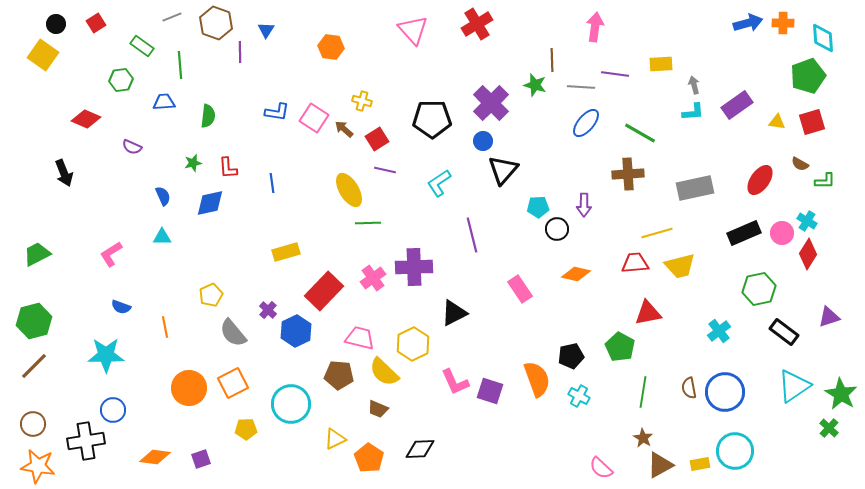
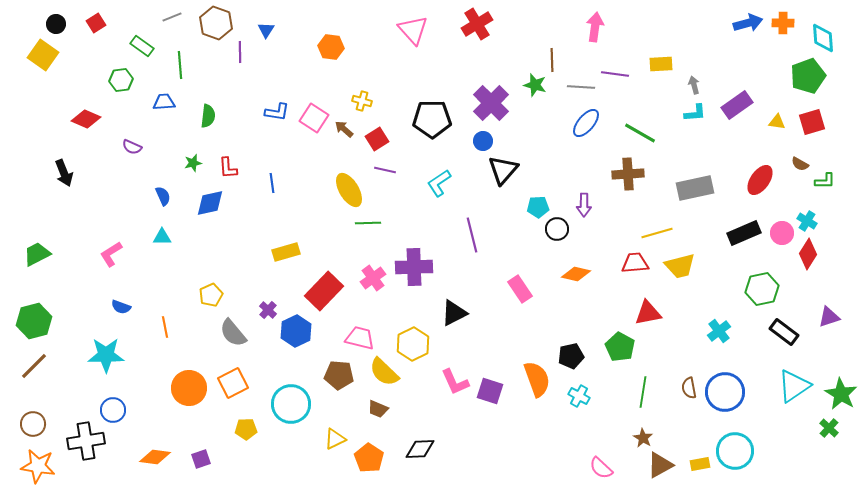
cyan L-shape at (693, 112): moved 2 px right, 1 px down
green hexagon at (759, 289): moved 3 px right
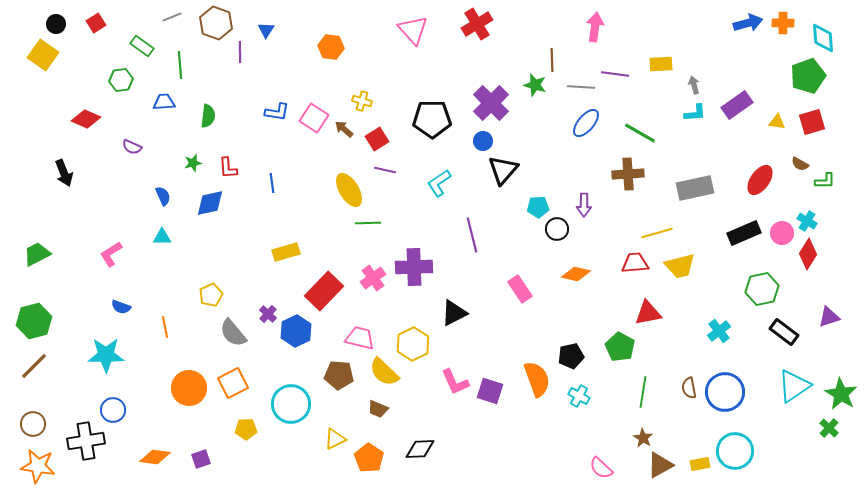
purple cross at (268, 310): moved 4 px down
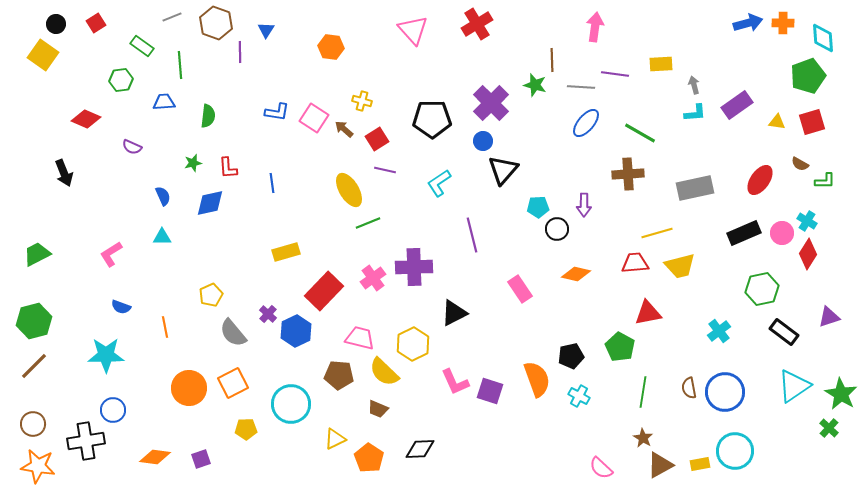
green line at (368, 223): rotated 20 degrees counterclockwise
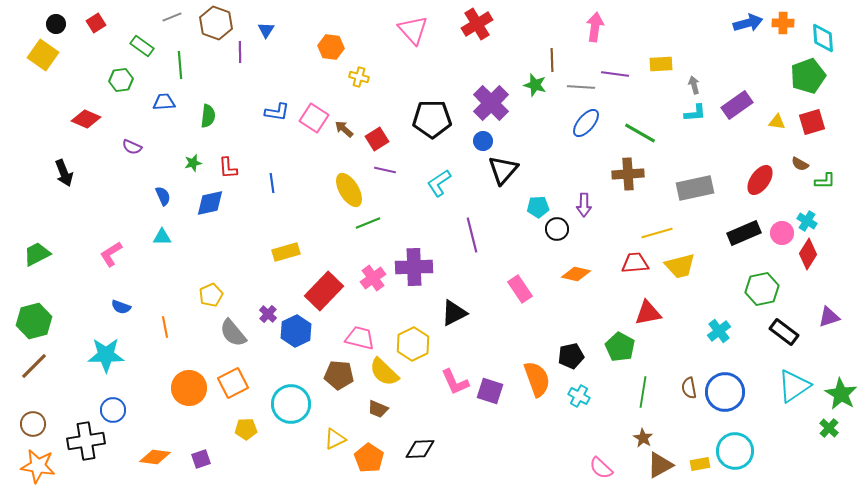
yellow cross at (362, 101): moved 3 px left, 24 px up
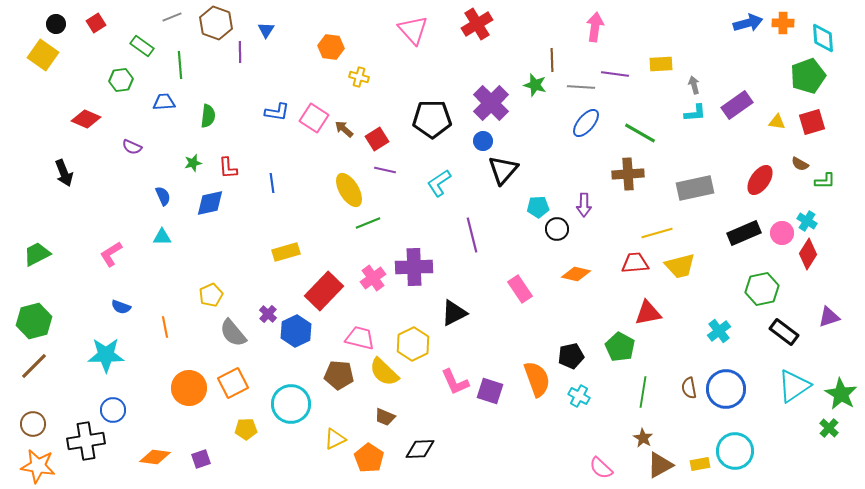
blue circle at (725, 392): moved 1 px right, 3 px up
brown trapezoid at (378, 409): moved 7 px right, 8 px down
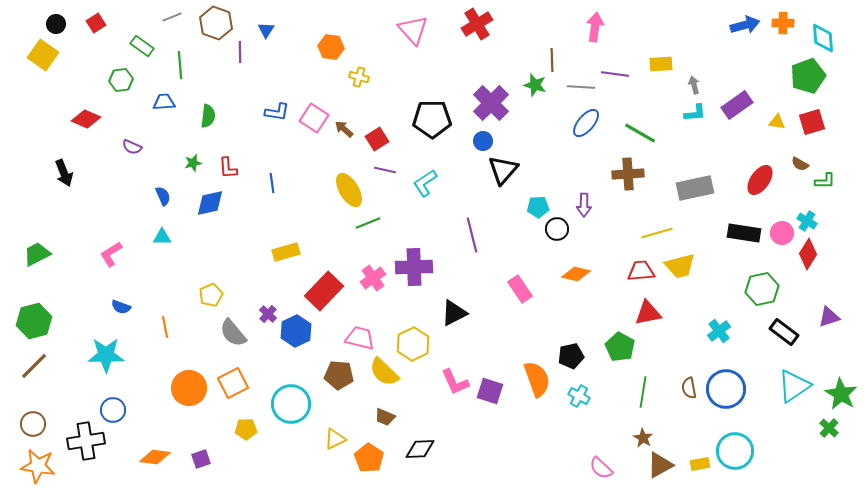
blue arrow at (748, 23): moved 3 px left, 2 px down
cyan L-shape at (439, 183): moved 14 px left
black rectangle at (744, 233): rotated 32 degrees clockwise
red trapezoid at (635, 263): moved 6 px right, 8 px down
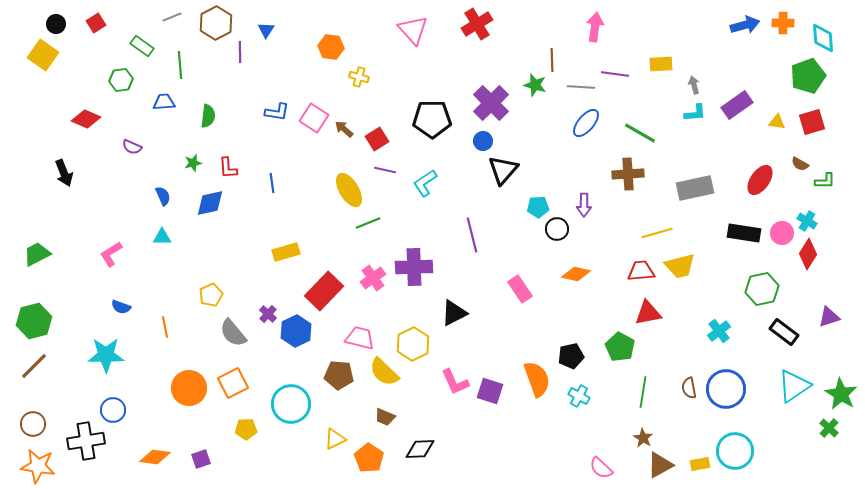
brown hexagon at (216, 23): rotated 12 degrees clockwise
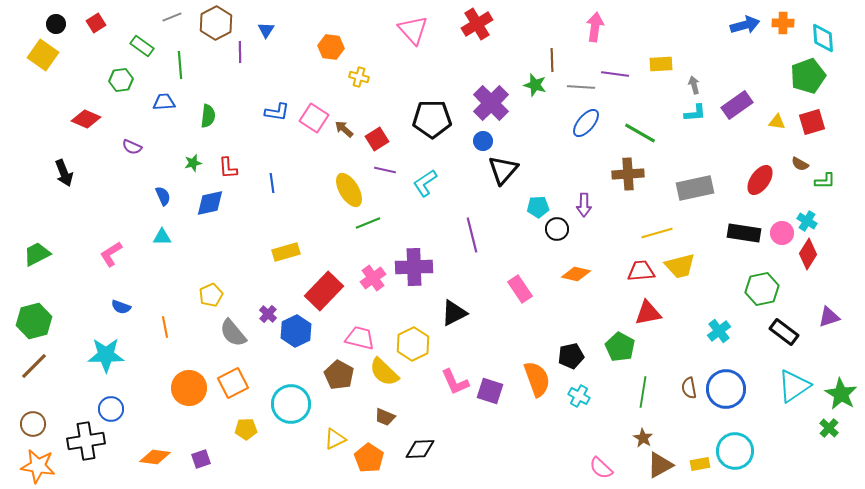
brown pentagon at (339, 375): rotated 24 degrees clockwise
blue circle at (113, 410): moved 2 px left, 1 px up
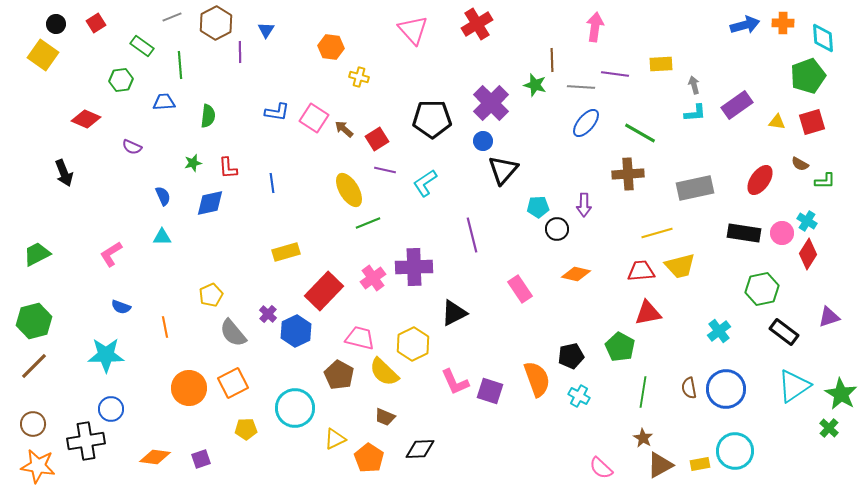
cyan circle at (291, 404): moved 4 px right, 4 px down
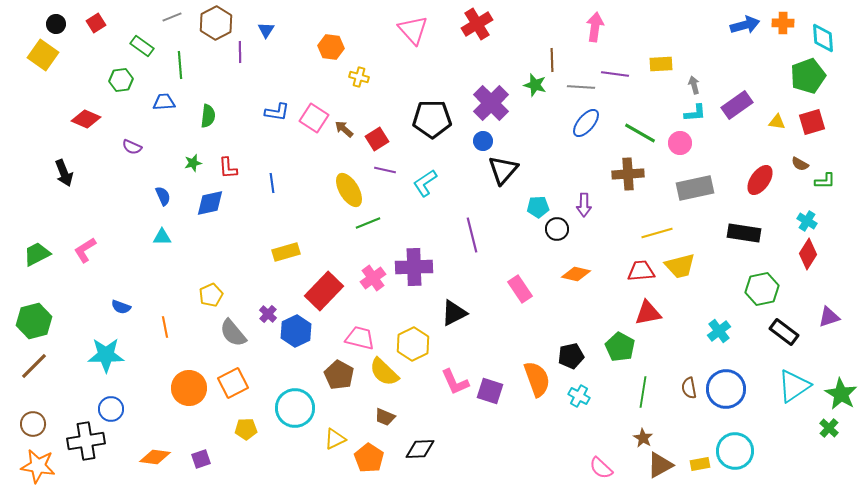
pink circle at (782, 233): moved 102 px left, 90 px up
pink L-shape at (111, 254): moved 26 px left, 4 px up
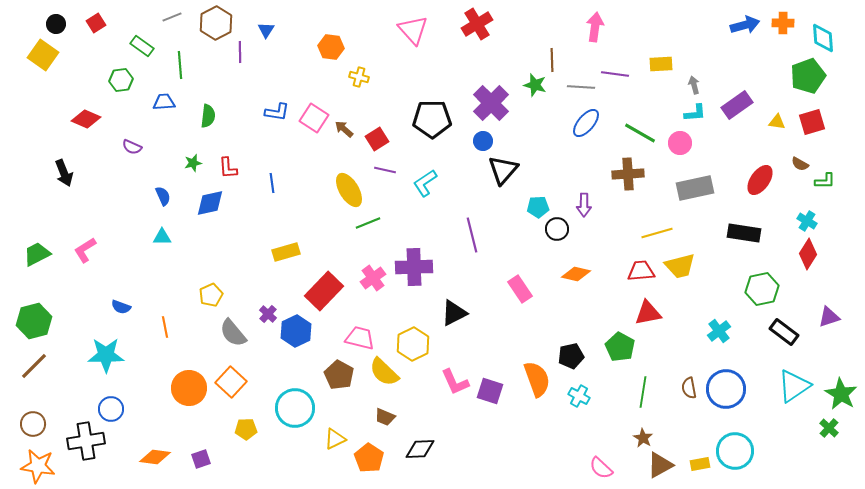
orange square at (233, 383): moved 2 px left, 1 px up; rotated 20 degrees counterclockwise
